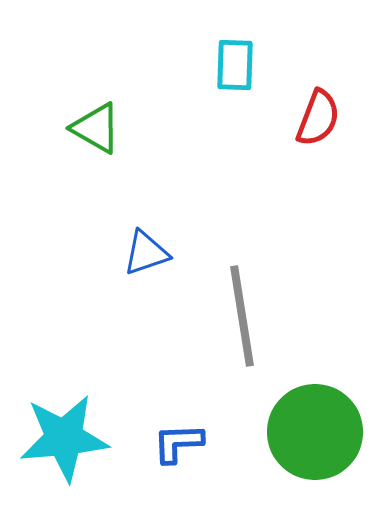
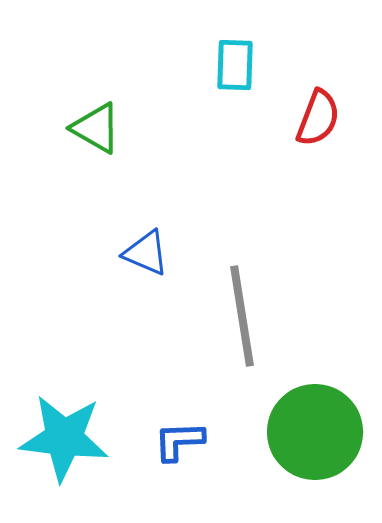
blue triangle: rotated 42 degrees clockwise
cyan star: rotated 12 degrees clockwise
blue L-shape: moved 1 px right, 2 px up
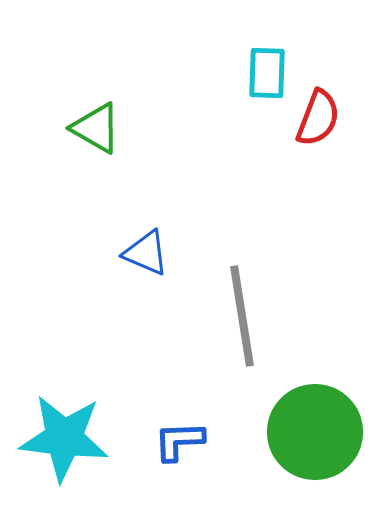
cyan rectangle: moved 32 px right, 8 px down
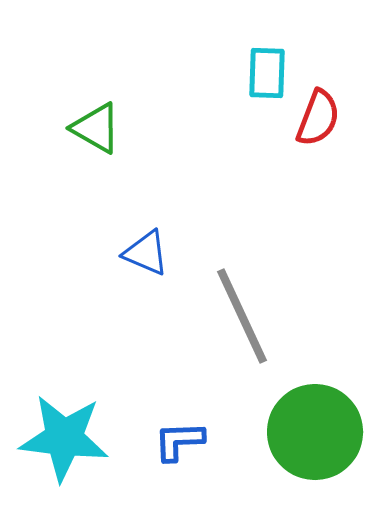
gray line: rotated 16 degrees counterclockwise
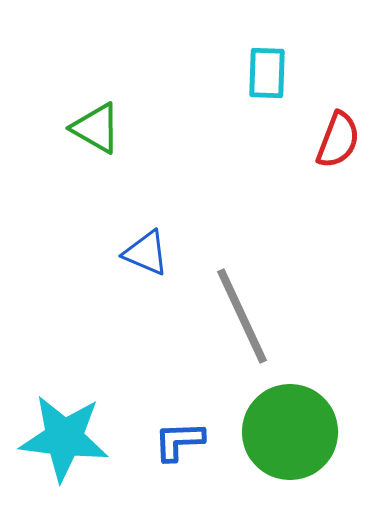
red semicircle: moved 20 px right, 22 px down
green circle: moved 25 px left
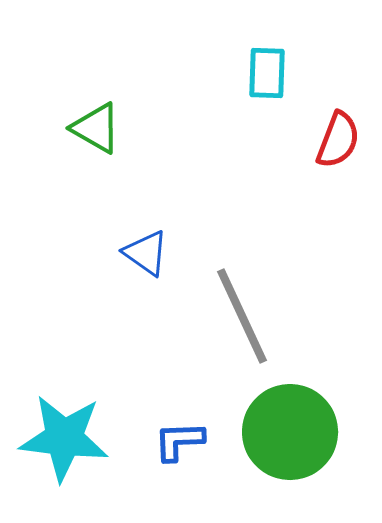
blue triangle: rotated 12 degrees clockwise
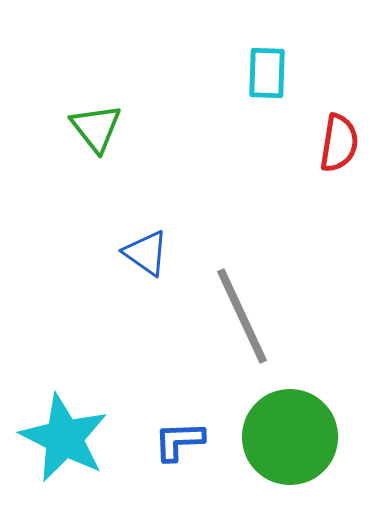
green triangle: rotated 22 degrees clockwise
red semicircle: moved 1 px right, 3 px down; rotated 12 degrees counterclockwise
green circle: moved 5 px down
cyan star: rotated 20 degrees clockwise
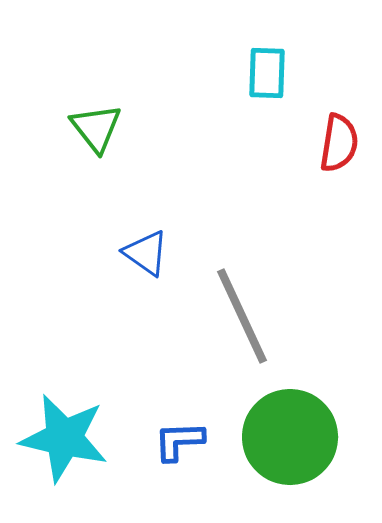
cyan star: rotated 14 degrees counterclockwise
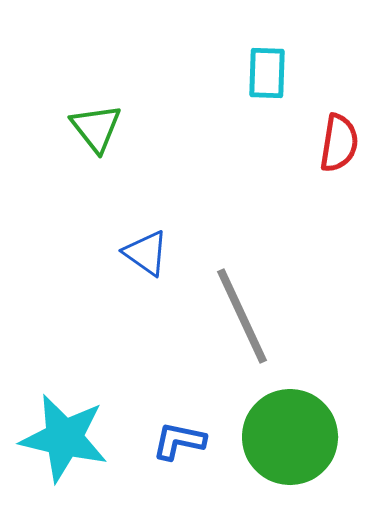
blue L-shape: rotated 14 degrees clockwise
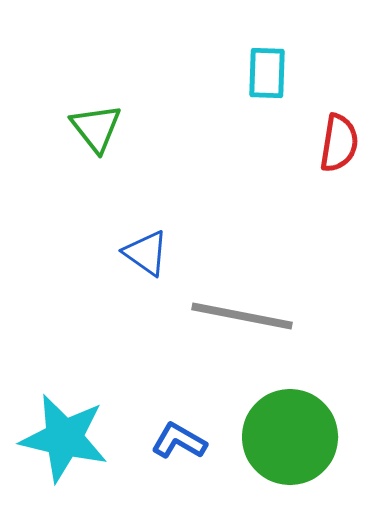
gray line: rotated 54 degrees counterclockwise
blue L-shape: rotated 18 degrees clockwise
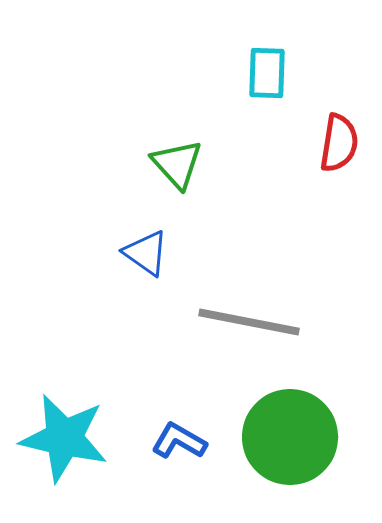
green triangle: moved 81 px right, 36 px down; rotated 4 degrees counterclockwise
gray line: moved 7 px right, 6 px down
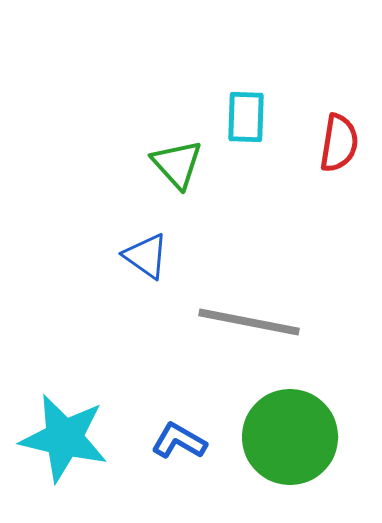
cyan rectangle: moved 21 px left, 44 px down
blue triangle: moved 3 px down
